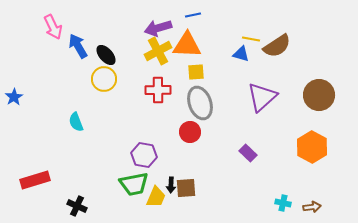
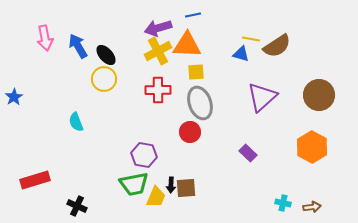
pink arrow: moved 8 px left, 11 px down; rotated 15 degrees clockwise
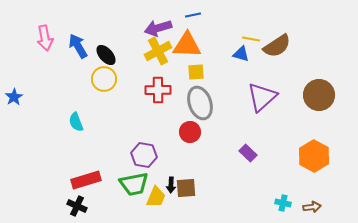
orange hexagon: moved 2 px right, 9 px down
red rectangle: moved 51 px right
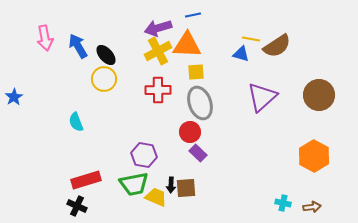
purple rectangle: moved 50 px left
yellow trapezoid: rotated 90 degrees counterclockwise
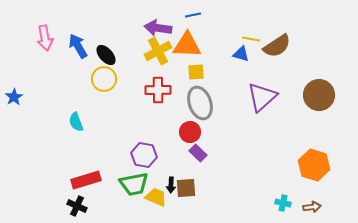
purple arrow: rotated 24 degrees clockwise
orange hexagon: moved 9 px down; rotated 12 degrees counterclockwise
